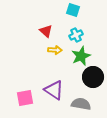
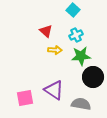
cyan square: rotated 24 degrees clockwise
green star: rotated 18 degrees clockwise
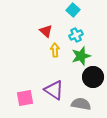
yellow arrow: rotated 96 degrees counterclockwise
green star: rotated 12 degrees counterclockwise
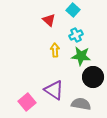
red triangle: moved 3 px right, 11 px up
green star: rotated 24 degrees clockwise
pink square: moved 2 px right, 4 px down; rotated 30 degrees counterclockwise
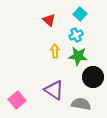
cyan square: moved 7 px right, 4 px down
yellow arrow: moved 1 px down
green star: moved 3 px left
pink square: moved 10 px left, 2 px up
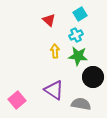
cyan square: rotated 16 degrees clockwise
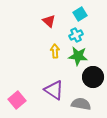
red triangle: moved 1 px down
